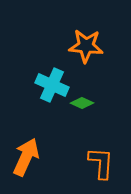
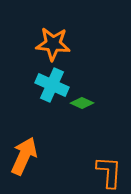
orange star: moved 33 px left, 2 px up
orange arrow: moved 2 px left, 1 px up
orange L-shape: moved 8 px right, 9 px down
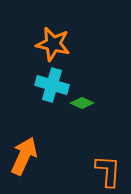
orange star: rotated 8 degrees clockwise
cyan cross: rotated 8 degrees counterclockwise
orange L-shape: moved 1 px left, 1 px up
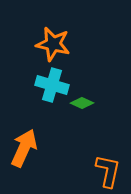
orange arrow: moved 8 px up
orange L-shape: rotated 8 degrees clockwise
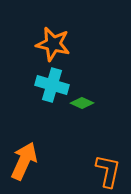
orange arrow: moved 13 px down
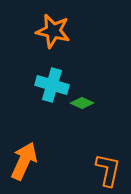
orange star: moved 13 px up
orange L-shape: moved 1 px up
